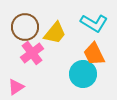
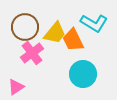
orange trapezoid: moved 21 px left, 14 px up
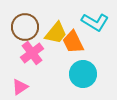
cyan L-shape: moved 1 px right, 1 px up
yellow trapezoid: moved 1 px right
orange trapezoid: moved 2 px down
pink triangle: moved 4 px right
